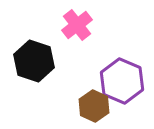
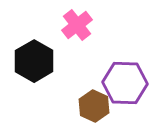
black hexagon: rotated 12 degrees clockwise
purple hexagon: moved 3 px right, 2 px down; rotated 21 degrees counterclockwise
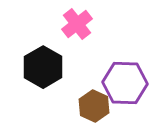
pink cross: moved 1 px up
black hexagon: moved 9 px right, 6 px down
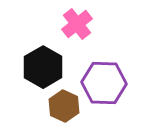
purple hexagon: moved 21 px left
brown hexagon: moved 30 px left
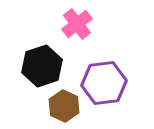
black hexagon: moved 1 px left, 1 px up; rotated 12 degrees clockwise
purple hexagon: rotated 9 degrees counterclockwise
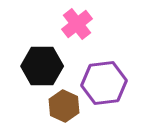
black hexagon: rotated 18 degrees clockwise
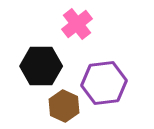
black hexagon: moved 1 px left
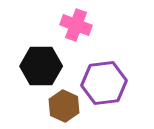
pink cross: moved 1 px left, 1 px down; rotated 32 degrees counterclockwise
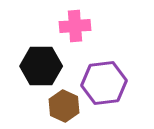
pink cross: moved 1 px left, 1 px down; rotated 24 degrees counterclockwise
